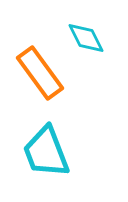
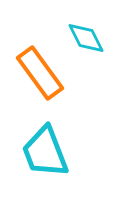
cyan trapezoid: moved 1 px left
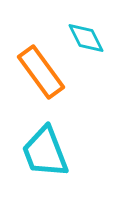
orange rectangle: moved 1 px right, 1 px up
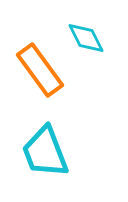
orange rectangle: moved 1 px left, 2 px up
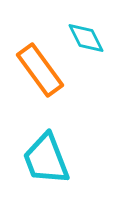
cyan trapezoid: moved 1 px right, 7 px down
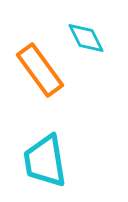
cyan trapezoid: moved 1 px left, 2 px down; rotated 12 degrees clockwise
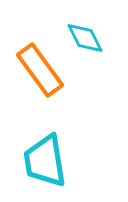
cyan diamond: moved 1 px left
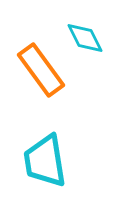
orange rectangle: moved 1 px right
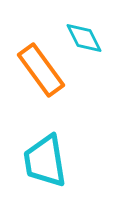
cyan diamond: moved 1 px left
